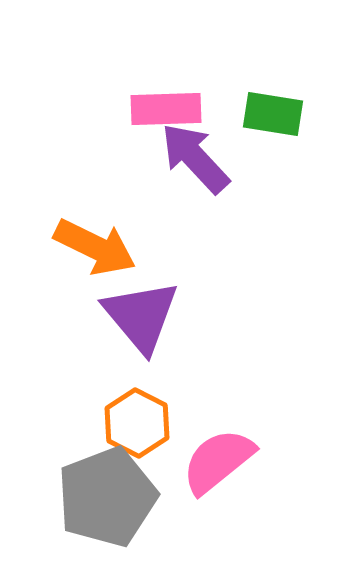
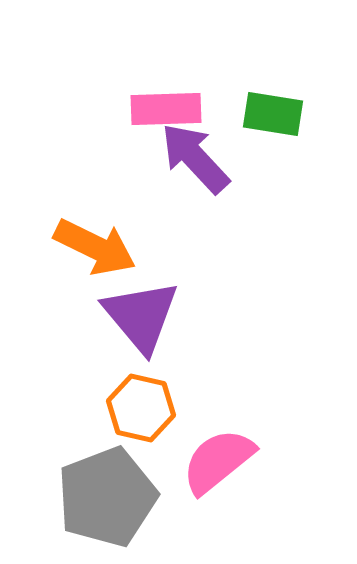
orange hexagon: moved 4 px right, 15 px up; rotated 14 degrees counterclockwise
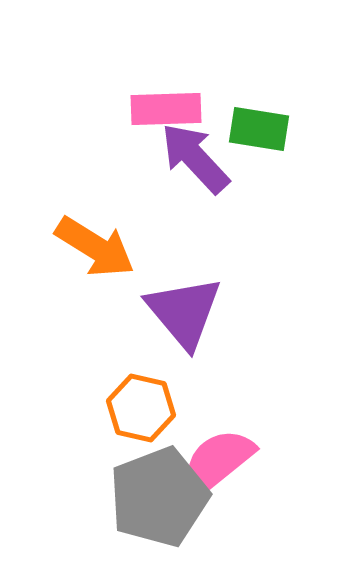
green rectangle: moved 14 px left, 15 px down
orange arrow: rotated 6 degrees clockwise
purple triangle: moved 43 px right, 4 px up
gray pentagon: moved 52 px right
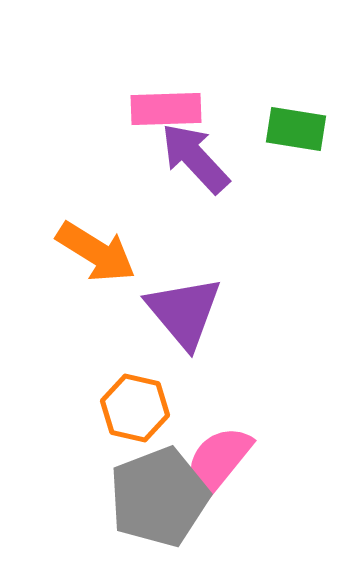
green rectangle: moved 37 px right
orange arrow: moved 1 px right, 5 px down
orange hexagon: moved 6 px left
pink semicircle: rotated 12 degrees counterclockwise
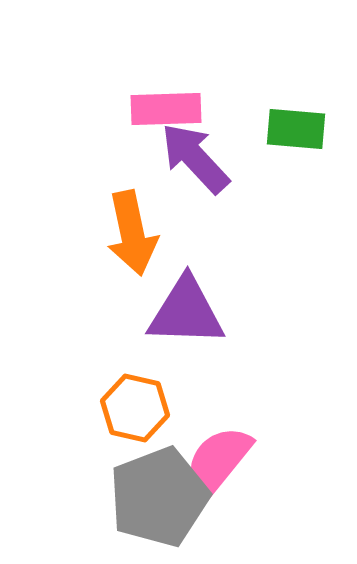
green rectangle: rotated 4 degrees counterclockwise
orange arrow: moved 36 px right, 19 px up; rotated 46 degrees clockwise
purple triangle: moved 2 px right; rotated 48 degrees counterclockwise
